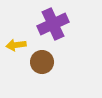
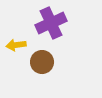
purple cross: moved 2 px left, 1 px up
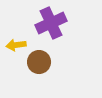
brown circle: moved 3 px left
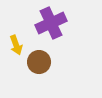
yellow arrow: rotated 102 degrees counterclockwise
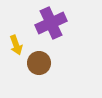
brown circle: moved 1 px down
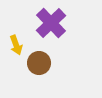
purple cross: rotated 20 degrees counterclockwise
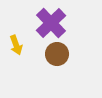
brown circle: moved 18 px right, 9 px up
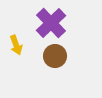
brown circle: moved 2 px left, 2 px down
